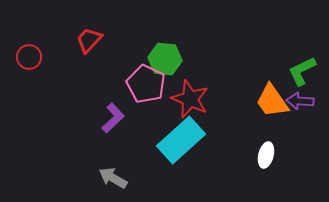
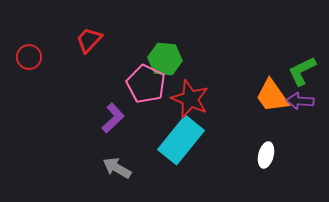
orange trapezoid: moved 5 px up
cyan rectangle: rotated 9 degrees counterclockwise
gray arrow: moved 4 px right, 10 px up
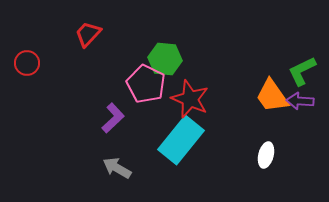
red trapezoid: moved 1 px left, 6 px up
red circle: moved 2 px left, 6 px down
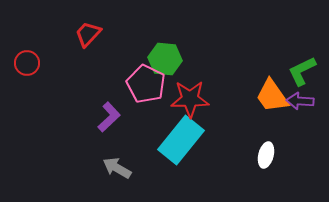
red star: rotated 24 degrees counterclockwise
purple L-shape: moved 4 px left, 1 px up
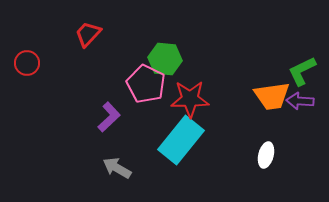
orange trapezoid: rotated 63 degrees counterclockwise
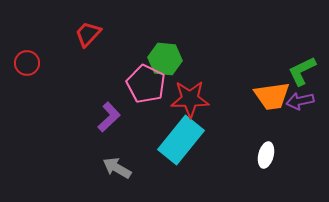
purple arrow: rotated 16 degrees counterclockwise
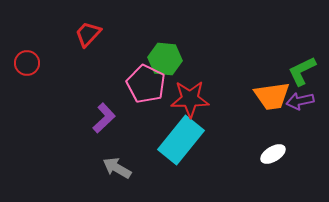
purple L-shape: moved 5 px left, 1 px down
white ellipse: moved 7 px right, 1 px up; rotated 45 degrees clockwise
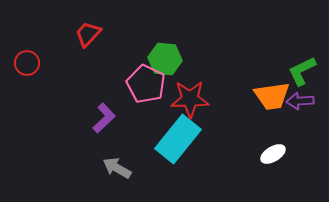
purple arrow: rotated 8 degrees clockwise
cyan rectangle: moved 3 px left, 1 px up
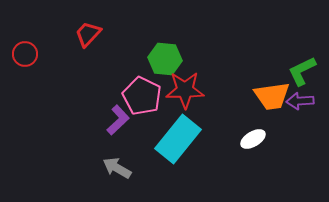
red circle: moved 2 px left, 9 px up
pink pentagon: moved 4 px left, 12 px down
red star: moved 5 px left, 9 px up
purple L-shape: moved 14 px right, 2 px down
white ellipse: moved 20 px left, 15 px up
